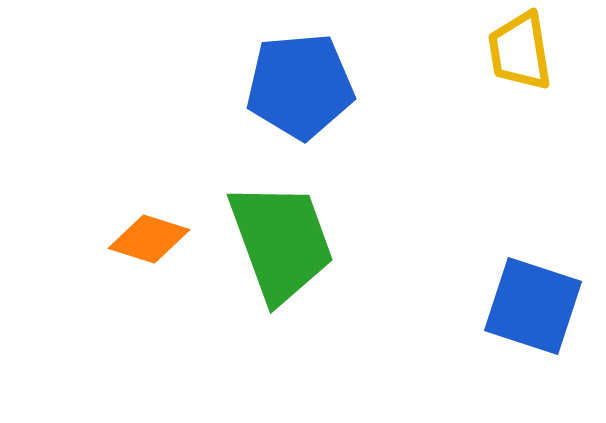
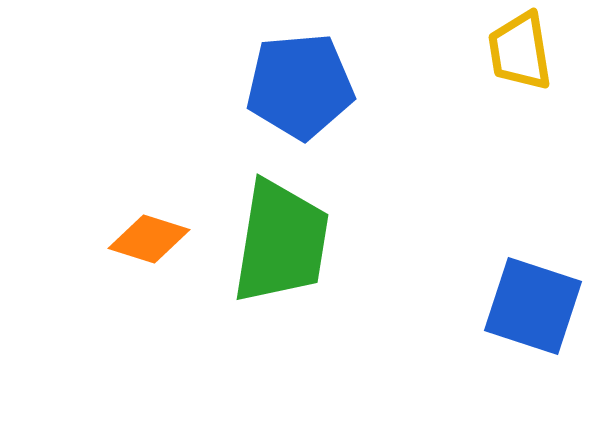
green trapezoid: rotated 29 degrees clockwise
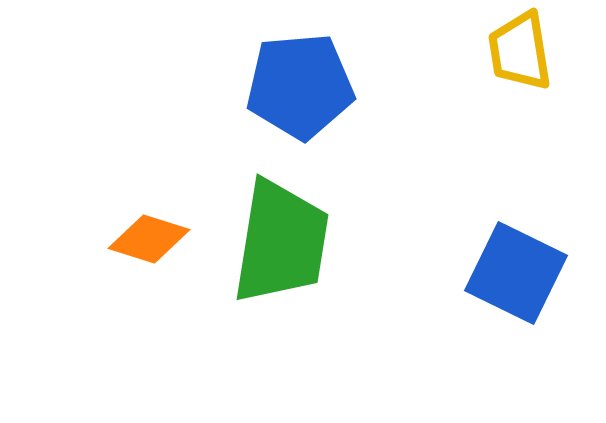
blue square: moved 17 px left, 33 px up; rotated 8 degrees clockwise
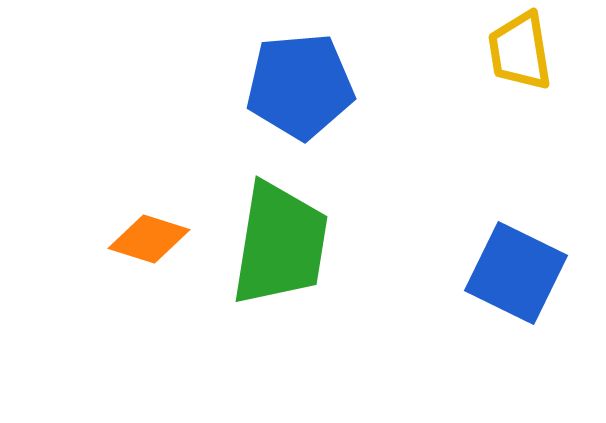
green trapezoid: moved 1 px left, 2 px down
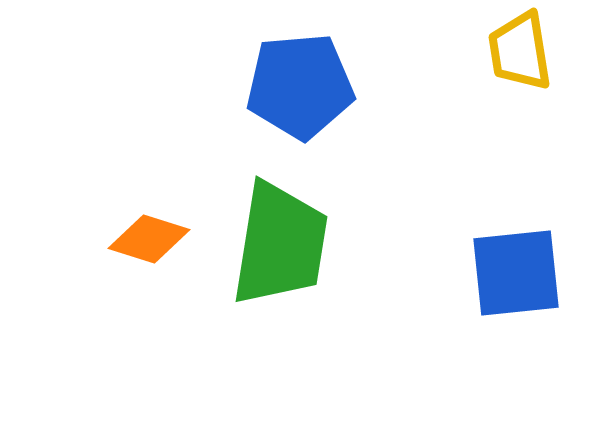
blue square: rotated 32 degrees counterclockwise
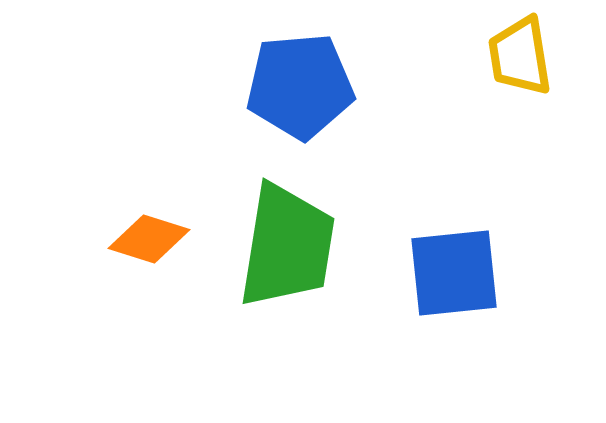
yellow trapezoid: moved 5 px down
green trapezoid: moved 7 px right, 2 px down
blue square: moved 62 px left
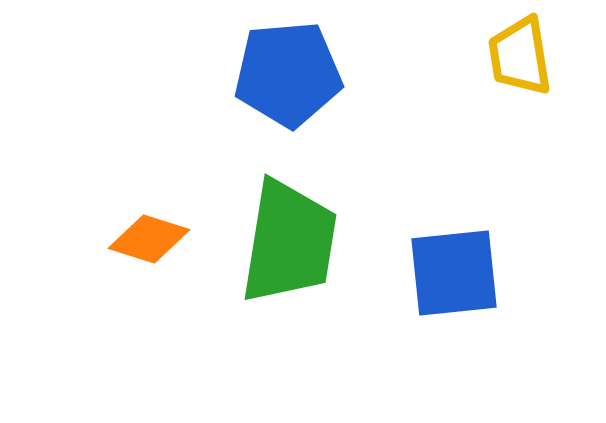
blue pentagon: moved 12 px left, 12 px up
green trapezoid: moved 2 px right, 4 px up
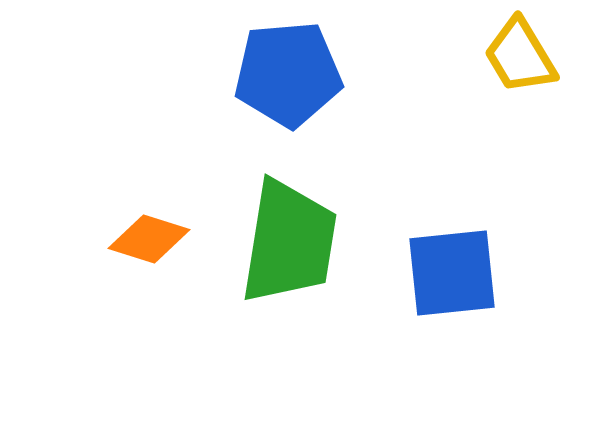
yellow trapezoid: rotated 22 degrees counterclockwise
blue square: moved 2 px left
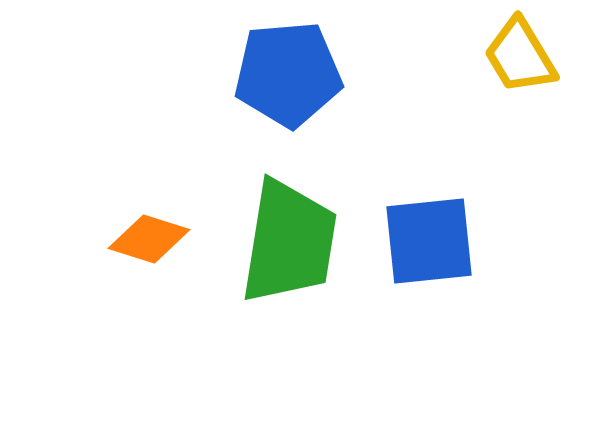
blue square: moved 23 px left, 32 px up
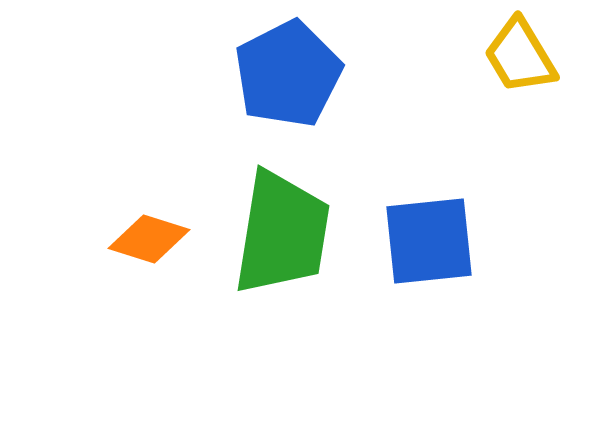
blue pentagon: rotated 22 degrees counterclockwise
green trapezoid: moved 7 px left, 9 px up
